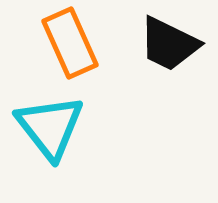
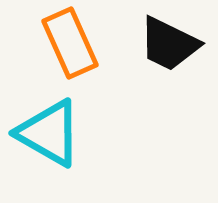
cyan triangle: moved 1 px left, 6 px down; rotated 22 degrees counterclockwise
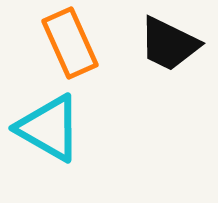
cyan triangle: moved 5 px up
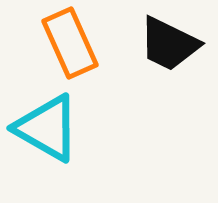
cyan triangle: moved 2 px left
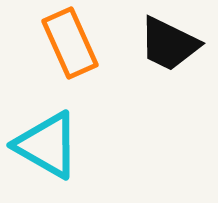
cyan triangle: moved 17 px down
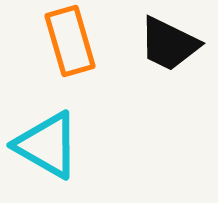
orange rectangle: moved 2 px up; rotated 8 degrees clockwise
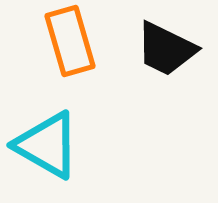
black trapezoid: moved 3 px left, 5 px down
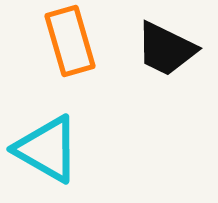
cyan triangle: moved 4 px down
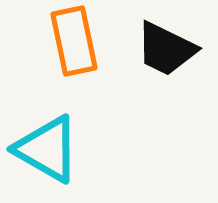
orange rectangle: moved 4 px right; rotated 4 degrees clockwise
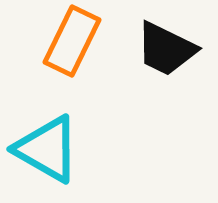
orange rectangle: moved 2 px left; rotated 38 degrees clockwise
